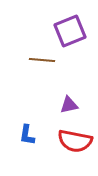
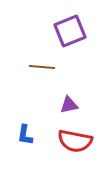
brown line: moved 7 px down
blue L-shape: moved 2 px left
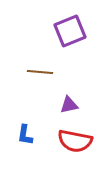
brown line: moved 2 px left, 5 px down
